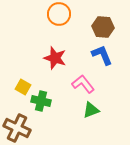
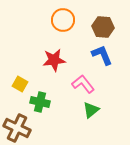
orange circle: moved 4 px right, 6 px down
red star: moved 1 px left, 2 px down; rotated 25 degrees counterclockwise
yellow square: moved 3 px left, 3 px up
green cross: moved 1 px left, 1 px down
green triangle: rotated 18 degrees counterclockwise
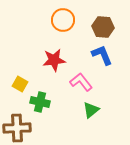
pink L-shape: moved 2 px left, 2 px up
brown cross: rotated 28 degrees counterclockwise
